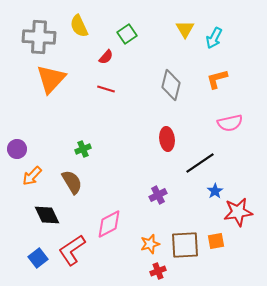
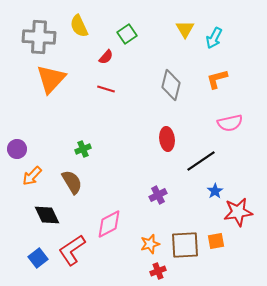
black line: moved 1 px right, 2 px up
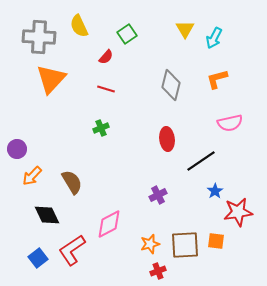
green cross: moved 18 px right, 21 px up
orange square: rotated 18 degrees clockwise
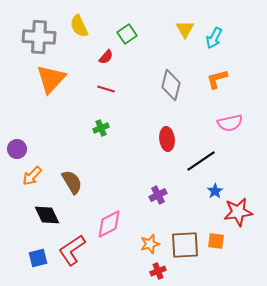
blue square: rotated 24 degrees clockwise
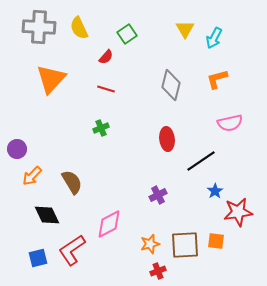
yellow semicircle: moved 2 px down
gray cross: moved 10 px up
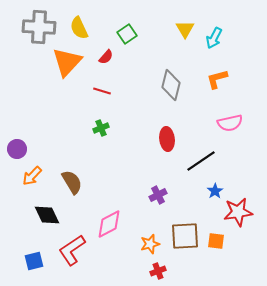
orange triangle: moved 16 px right, 17 px up
red line: moved 4 px left, 2 px down
brown square: moved 9 px up
blue square: moved 4 px left, 3 px down
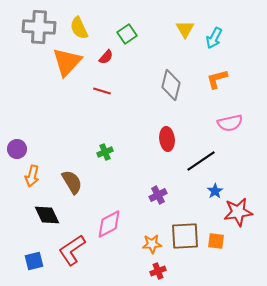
green cross: moved 4 px right, 24 px down
orange arrow: rotated 30 degrees counterclockwise
orange star: moved 2 px right; rotated 12 degrees clockwise
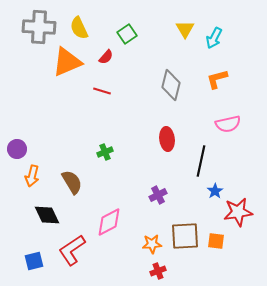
orange triangle: rotated 24 degrees clockwise
pink semicircle: moved 2 px left, 1 px down
black line: rotated 44 degrees counterclockwise
pink diamond: moved 2 px up
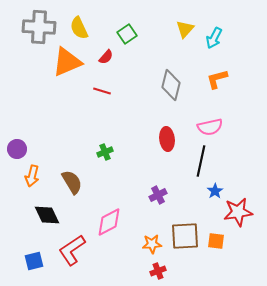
yellow triangle: rotated 12 degrees clockwise
pink semicircle: moved 18 px left, 3 px down
